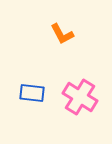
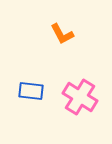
blue rectangle: moved 1 px left, 2 px up
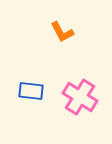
orange L-shape: moved 2 px up
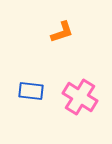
orange L-shape: rotated 80 degrees counterclockwise
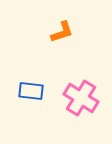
pink cross: moved 1 px right, 1 px down
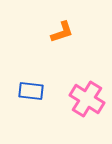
pink cross: moved 6 px right, 1 px down
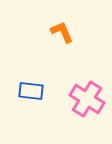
orange L-shape: rotated 95 degrees counterclockwise
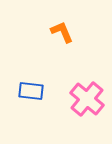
pink cross: rotated 8 degrees clockwise
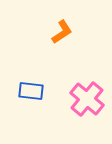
orange L-shape: rotated 80 degrees clockwise
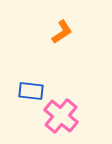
pink cross: moved 26 px left, 17 px down
